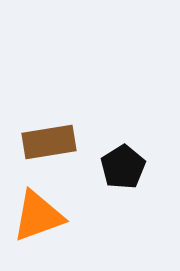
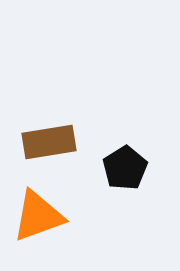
black pentagon: moved 2 px right, 1 px down
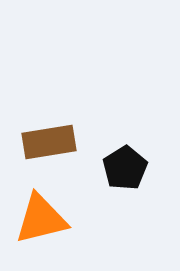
orange triangle: moved 3 px right, 3 px down; rotated 6 degrees clockwise
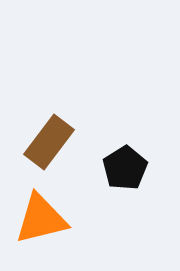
brown rectangle: rotated 44 degrees counterclockwise
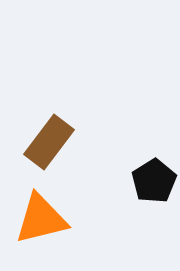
black pentagon: moved 29 px right, 13 px down
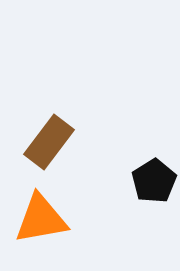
orange triangle: rotated 4 degrees clockwise
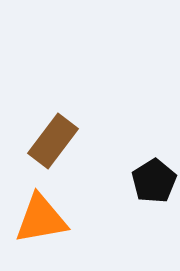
brown rectangle: moved 4 px right, 1 px up
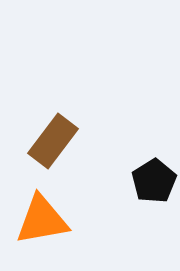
orange triangle: moved 1 px right, 1 px down
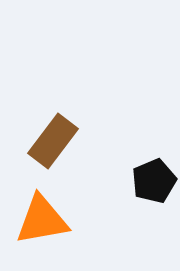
black pentagon: rotated 9 degrees clockwise
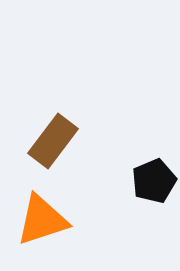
orange triangle: rotated 8 degrees counterclockwise
